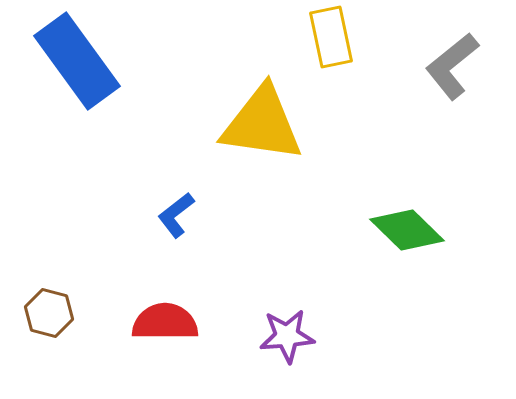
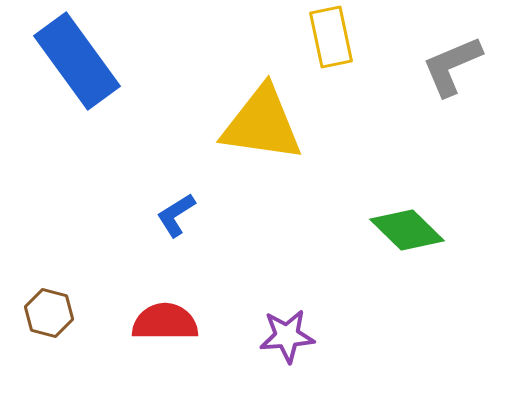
gray L-shape: rotated 16 degrees clockwise
blue L-shape: rotated 6 degrees clockwise
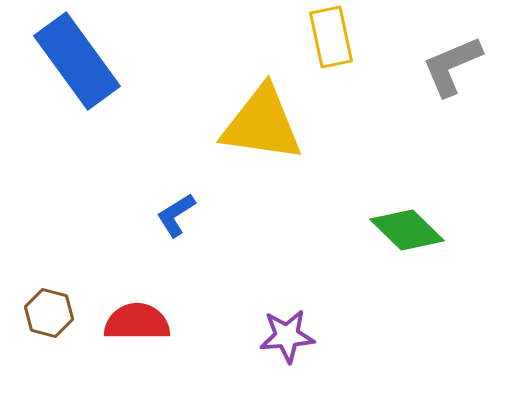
red semicircle: moved 28 px left
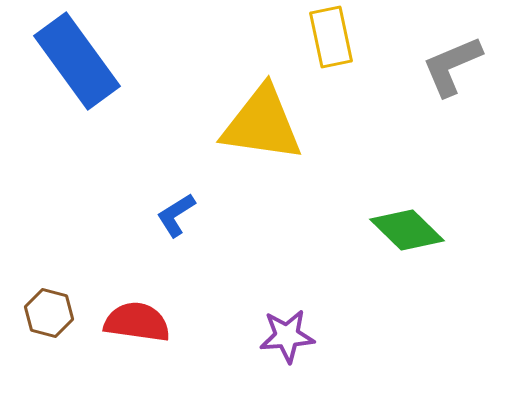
red semicircle: rotated 8 degrees clockwise
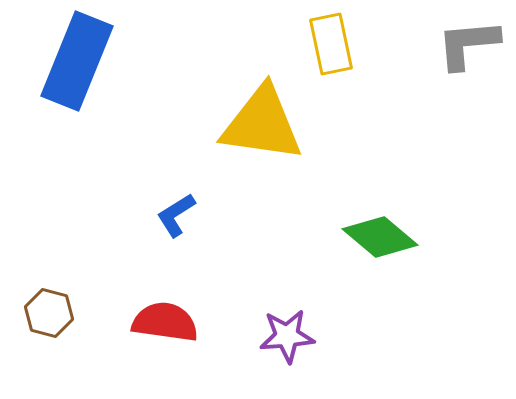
yellow rectangle: moved 7 px down
blue rectangle: rotated 58 degrees clockwise
gray L-shape: moved 16 px right, 22 px up; rotated 18 degrees clockwise
green diamond: moved 27 px left, 7 px down; rotated 4 degrees counterclockwise
red semicircle: moved 28 px right
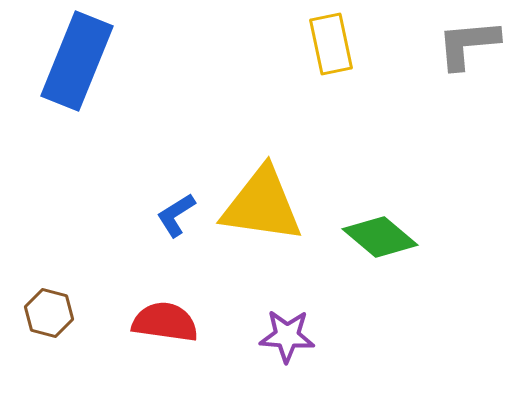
yellow triangle: moved 81 px down
purple star: rotated 8 degrees clockwise
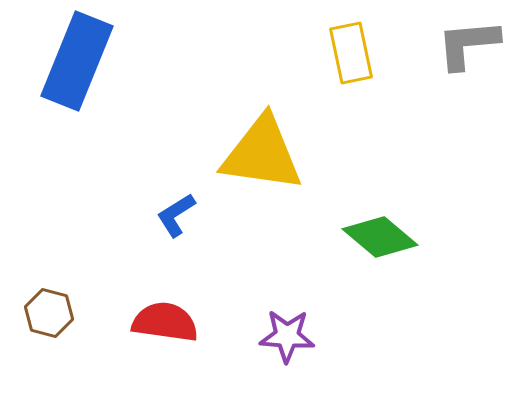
yellow rectangle: moved 20 px right, 9 px down
yellow triangle: moved 51 px up
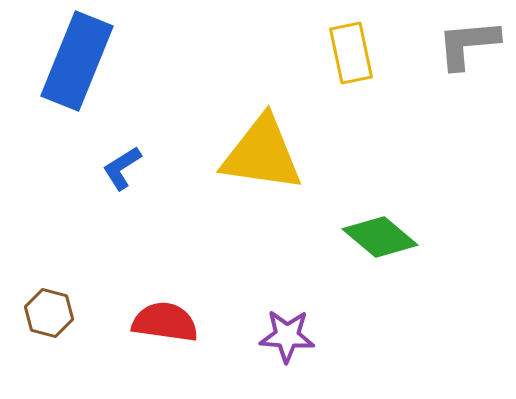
blue L-shape: moved 54 px left, 47 px up
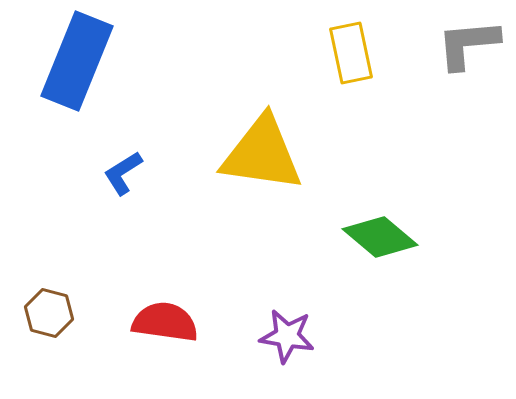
blue L-shape: moved 1 px right, 5 px down
purple star: rotated 6 degrees clockwise
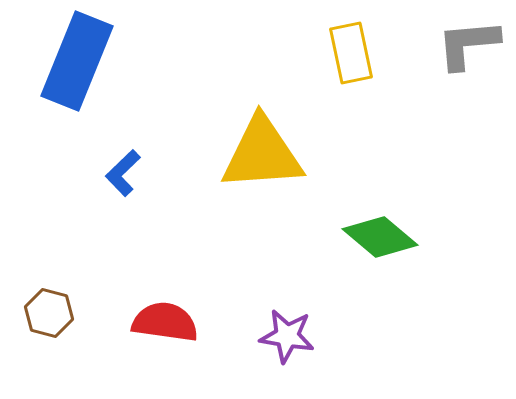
yellow triangle: rotated 12 degrees counterclockwise
blue L-shape: rotated 12 degrees counterclockwise
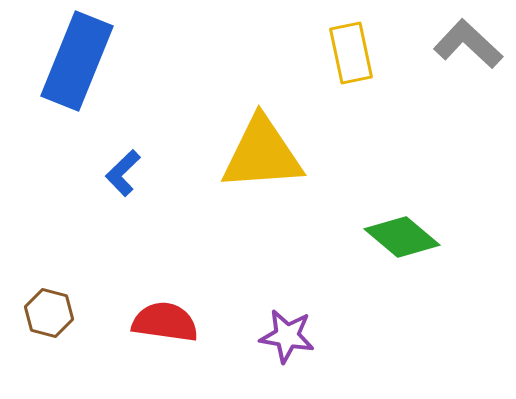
gray L-shape: rotated 48 degrees clockwise
green diamond: moved 22 px right
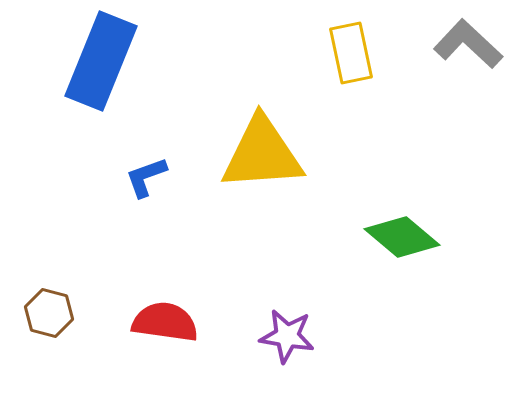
blue rectangle: moved 24 px right
blue L-shape: moved 23 px right, 4 px down; rotated 24 degrees clockwise
